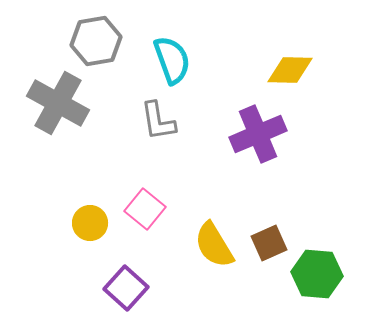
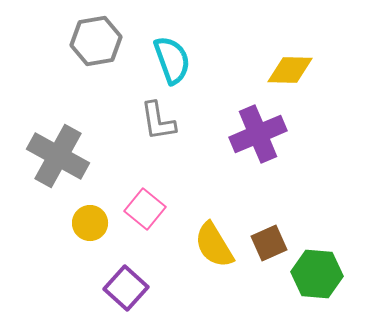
gray cross: moved 53 px down
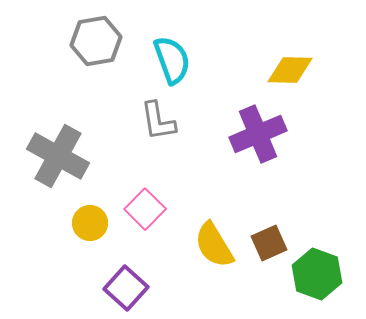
pink square: rotated 6 degrees clockwise
green hexagon: rotated 15 degrees clockwise
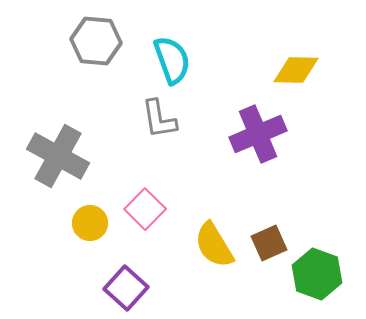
gray hexagon: rotated 15 degrees clockwise
yellow diamond: moved 6 px right
gray L-shape: moved 1 px right, 2 px up
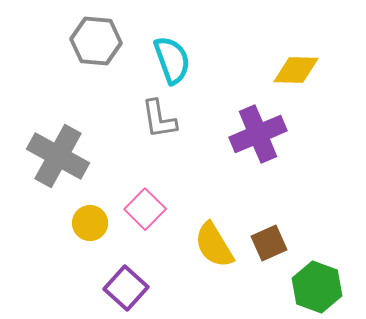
green hexagon: moved 13 px down
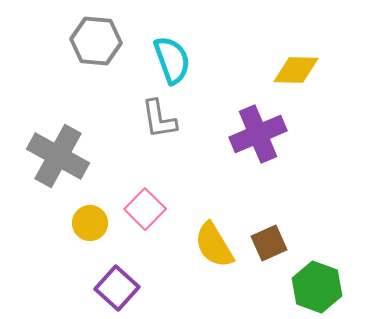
purple square: moved 9 px left
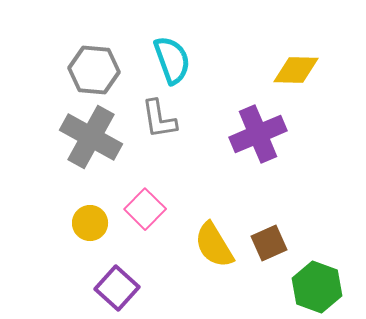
gray hexagon: moved 2 px left, 29 px down
gray cross: moved 33 px right, 19 px up
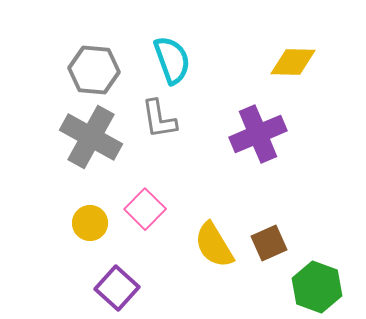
yellow diamond: moved 3 px left, 8 px up
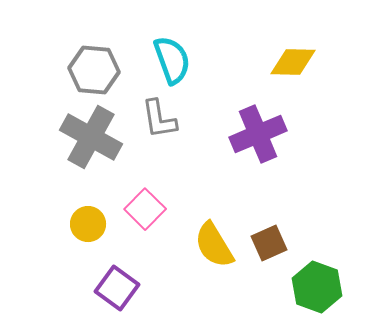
yellow circle: moved 2 px left, 1 px down
purple square: rotated 6 degrees counterclockwise
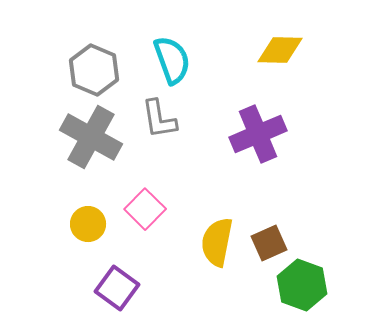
yellow diamond: moved 13 px left, 12 px up
gray hexagon: rotated 18 degrees clockwise
yellow semicircle: moved 3 px right, 3 px up; rotated 42 degrees clockwise
green hexagon: moved 15 px left, 2 px up
